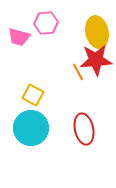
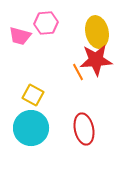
pink trapezoid: moved 1 px right, 1 px up
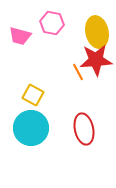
pink hexagon: moved 6 px right; rotated 15 degrees clockwise
